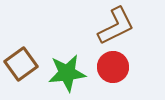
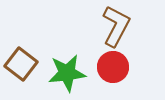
brown L-shape: rotated 36 degrees counterclockwise
brown square: rotated 16 degrees counterclockwise
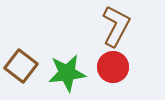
brown square: moved 2 px down
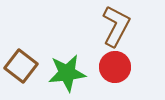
red circle: moved 2 px right
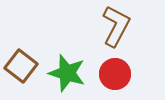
red circle: moved 7 px down
green star: rotated 24 degrees clockwise
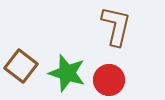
brown L-shape: rotated 15 degrees counterclockwise
red circle: moved 6 px left, 6 px down
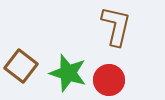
green star: moved 1 px right
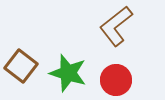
brown L-shape: rotated 141 degrees counterclockwise
red circle: moved 7 px right
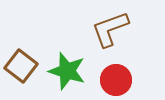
brown L-shape: moved 6 px left, 3 px down; rotated 18 degrees clockwise
green star: moved 1 px left, 2 px up
